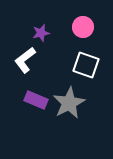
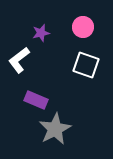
white L-shape: moved 6 px left
gray star: moved 14 px left, 26 px down
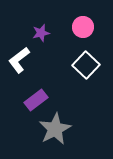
white square: rotated 24 degrees clockwise
purple rectangle: rotated 60 degrees counterclockwise
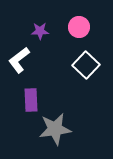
pink circle: moved 4 px left
purple star: moved 1 px left, 2 px up; rotated 12 degrees clockwise
purple rectangle: moved 5 px left; rotated 55 degrees counterclockwise
gray star: rotated 20 degrees clockwise
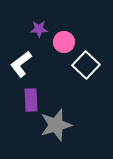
pink circle: moved 15 px left, 15 px down
purple star: moved 1 px left, 2 px up
white L-shape: moved 2 px right, 4 px down
gray star: moved 1 px right, 4 px up; rotated 8 degrees counterclockwise
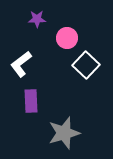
purple star: moved 2 px left, 10 px up
pink circle: moved 3 px right, 4 px up
purple rectangle: moved 1 px down
gray star: moved 8 px right, 8 px down
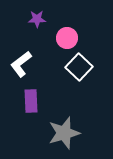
white square: moved 7 px left, 2 px down
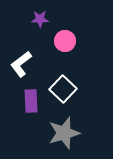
purple star: moved 3 px right
pink circle: moved 2 px left, 3 px down
white square: moved 16 px left, 22 px down
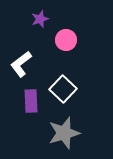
purple star: rotated 18 degrees counterclockwise
pink circle: moved 1 px right, 1 px up
